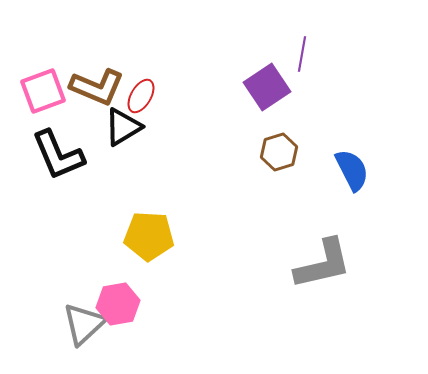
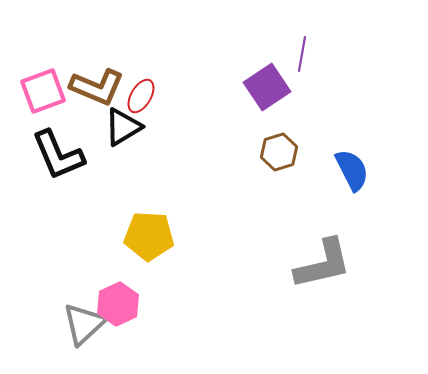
pink hexagon: rotated 15 degrees counterclockwise
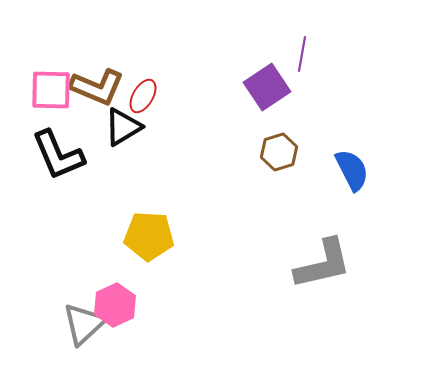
pink square: moved 8 px right, 1 px up; rotated 21 degrees clockwise
red ellipse: moved 2 px right
pink hexagon: moved 3 px left, 1 px down
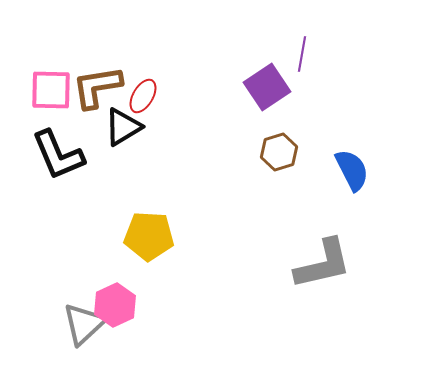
brown L-shape: rotated 148 degrees clockwise
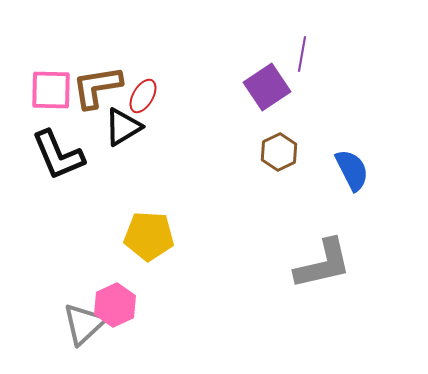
brown hexagon: rotated 9 degrees counterclockwise
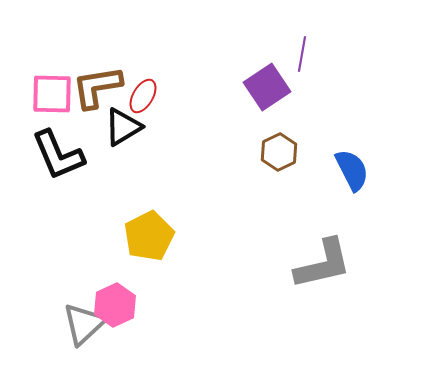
pink square: moved 1 px right, 4 px down
yellow pentagon: rotated 30 degrees counterclockwise
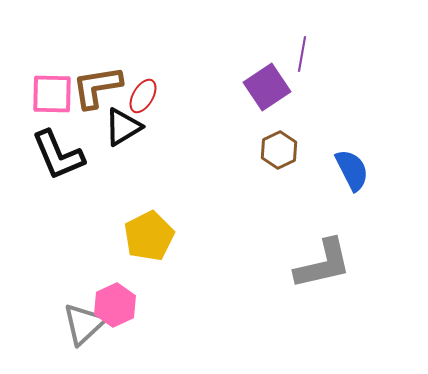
brown hexagon: moved 2 px up
